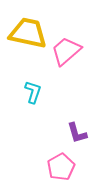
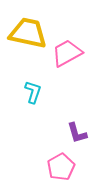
pink trapezoid: moved 1 px right, 2 px down; rotated 12 degrees clockwise
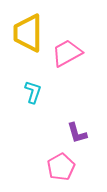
yellow trapezoid: rotated 102 degrees counterclockwise
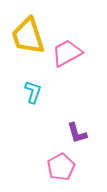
yellow trapezoid: moved 3 px down; rotated 18 degrees counterclockwise
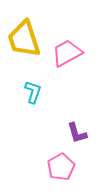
yellow trapezoid: moved 4 px left, 3 px down
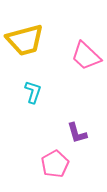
yellow trapezoid: moved 1 px right, 1 px down; rotated 87 degrees counterclockwise
pink trapezoid: moved 19 px right, 3 px down; rotated 108 degrees counterclockwise
pink pentagon: moved 6 px left, 3 px up
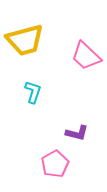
purple L-shape: rotated 60 degrees counterclockwise
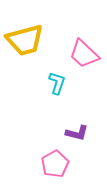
pink trapezoid: moved 2 px left, 2 px up
cyan L-shape: moved 24 px right, 9 px up
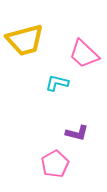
cyan L-shape: rotated 95 degrees counterclockwise
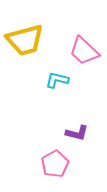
pink trapezoid: moved 3 px up
cyan L-shape: moved 3 px up
